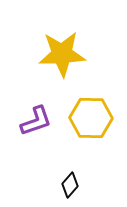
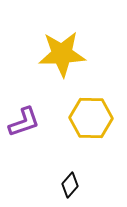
purple L-shape: moved 12 px left, 1 px down
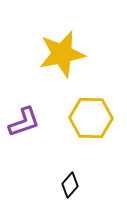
yellow star: rotated 9 degrees counterclockwise
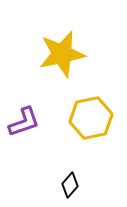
yellow hexagon: rotated 12 degrees counterclockwise
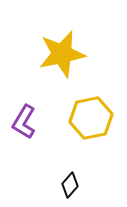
purple L-shape: rotated 140 degrees clockwise
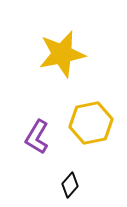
yellow hexagon: moved 5 px down
purple L-shape: moved 13 px right, 15 px down
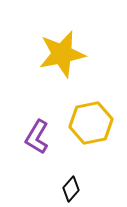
black diamond: moved 1 px right, 4 px down
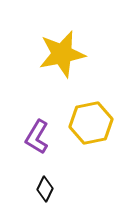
black diamond: moved 26 px left; rotated 15 degrees counterclockwise
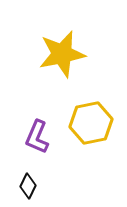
purple L-shape: rotated 8 degrees counterclockwise
black diamond: moved 17 px left, 3 px up
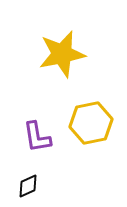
purple L-shape: rotated 32 degrees counterclockwise
black diamond: rotated 40 degrees clockwise
